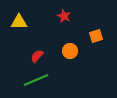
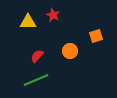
red star: moved 11 px left, 1 px up
yellow triangle: moved 9 px right
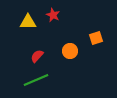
orange square: moved 2 px down
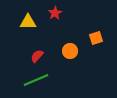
red star: moved 2 px right, 2 px up; rotated 16 degrees clockwise
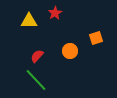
yellow triangle: moved 1 px right, 1 px up
green line: rotated 70 degrees clockwise
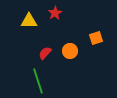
red semicircle: moved 8 px right, 3 px up
green line: moved 2 px right, 1 px down; rotated 25 degrees clockwise
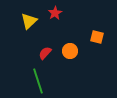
yellow triangle: rotated 42 degrees counterclockwise
orange square: moved 1 px right, 1 px up; rotated 32 degrees clockwise
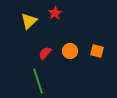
orange square: moved 14 px down
